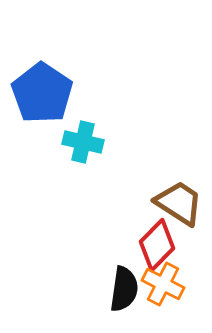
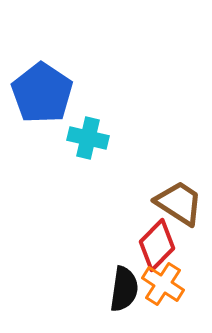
cyan cross: moved 5 px right, 4 px up
orange cross: rotated 6 degrees clockwise
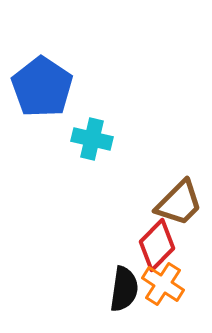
blue pentagon: moved 6 px up
cyan cross: moved 4 px right, 1 px down
brown trapezoid: rotated 102 degrees clockwise
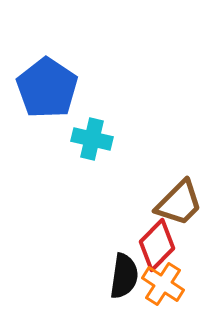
blue pentagon: moved 5 px right, 1 px down
black semicircle: moved 13 px up
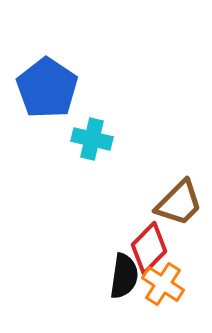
red diamond: moved 8 px left, 3 px down
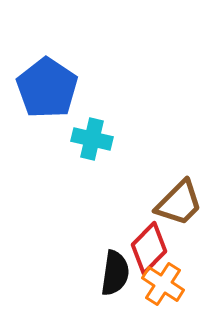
black semicircle: moved 9 px left, 3 px up
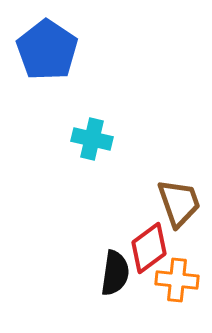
blue pentagon: moved 38 px up
brown trapezoid: rotated 64 degrees counterclockwise
red diamond: rotated 9 degrees clockwise
orange cross: moved 14 px right, 4 px up; rotated 27 degrees counterclockwise
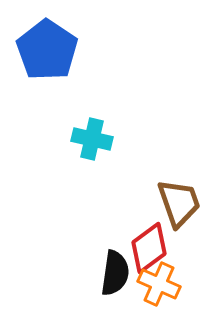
orange cross: moved 18 px left, 4 px down; rotated 18 degrees clockwise
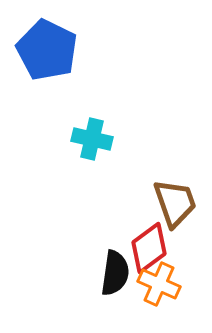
blue pentagon: rotated 8 degrees counterclockwise
brown trapezoid: moved 4 px left
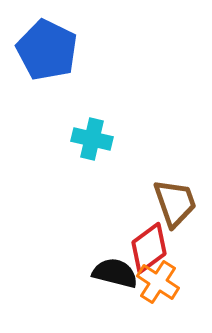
black semicircle: rotated 84 degrees counterclockwise
orange cross: moved 1 px left, 2 px up; rotated 9 degrees clockwise
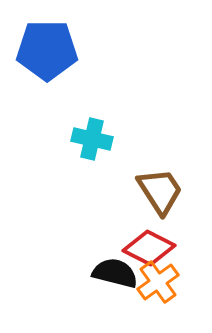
blue pentagon: rotated 26 degrees counterclockwise
brown trapezoid: moved 15 px left, 12 px up; rotated 14 degrees counterclockwise
red diamond: rotated 63 degrees clockwise
orange cross: rotated 21 degrees clockwise
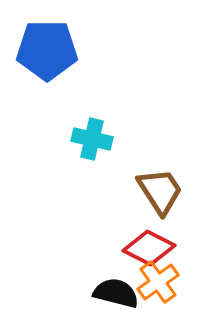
black semicircle: moved 1 px right, 20 px down
